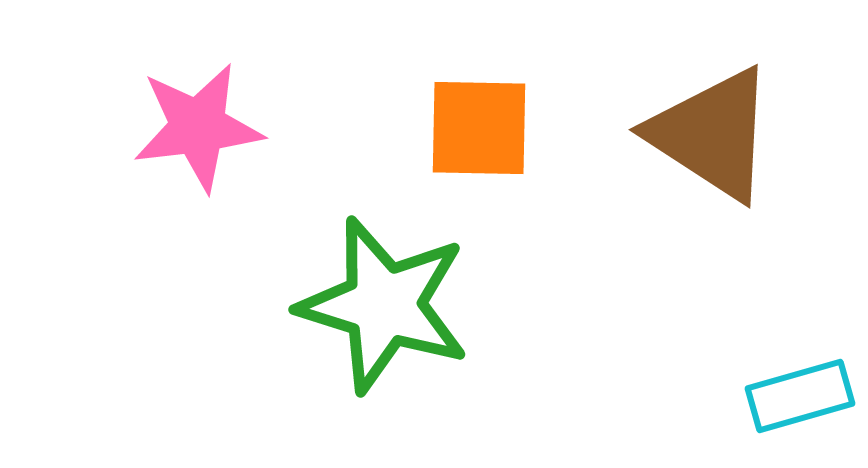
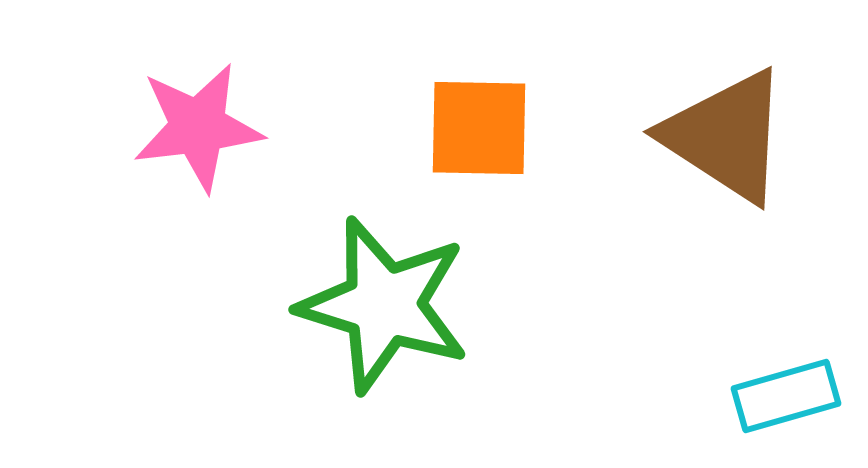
brown triangle: moved 14 px right, 2 px down
cyan rectangle: moved 14 px left
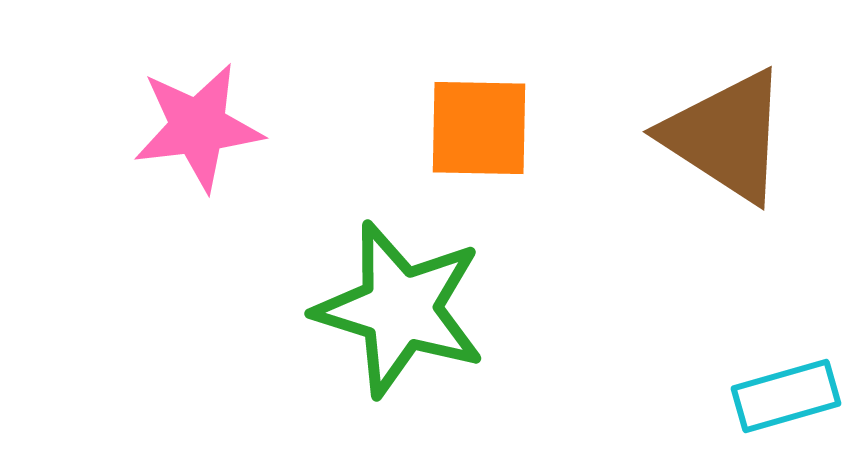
green star: moved 16 px right, 4 px down
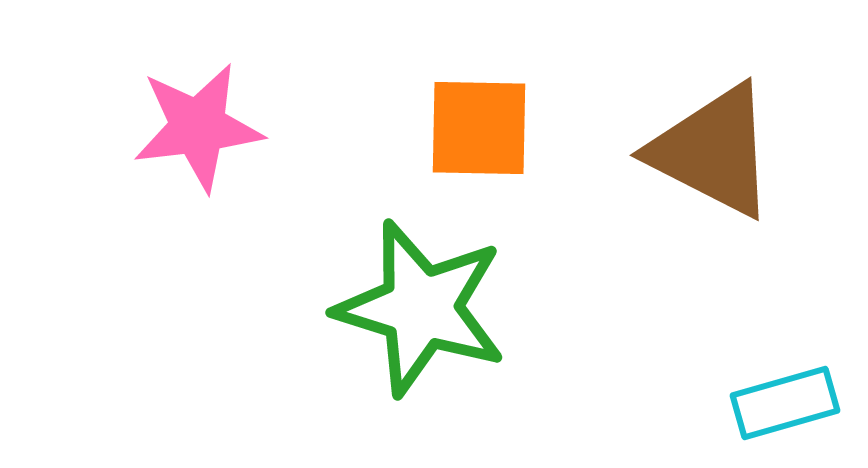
brown triangle: moved 13 px left, 15 px down; rotated 6 degrees counterclockwise
green star: moved 21 px right, 1 px up
cyan rectangle: moved 1 px left, 7 px down
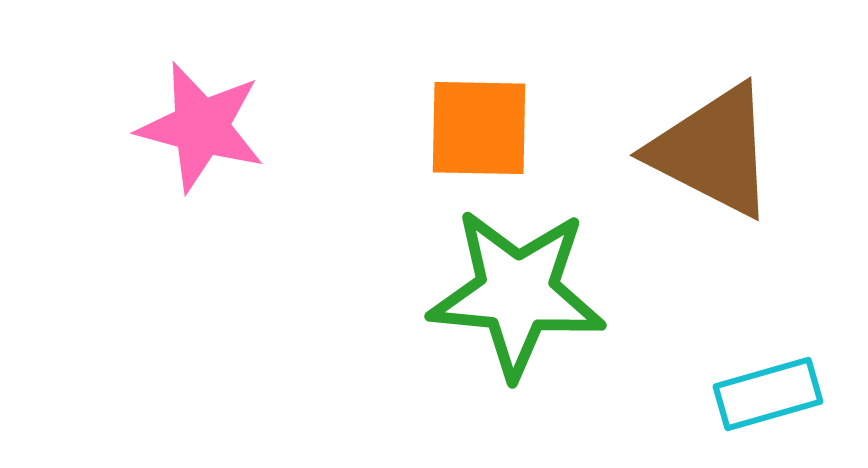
pink star: moved 3 px right; rotated 22 degrees clockwise
green star: moved 96 px right, 15 px up; rotated 12 degrees counterclockwise
cyan rectangle: moved 17 px left, 9 px up
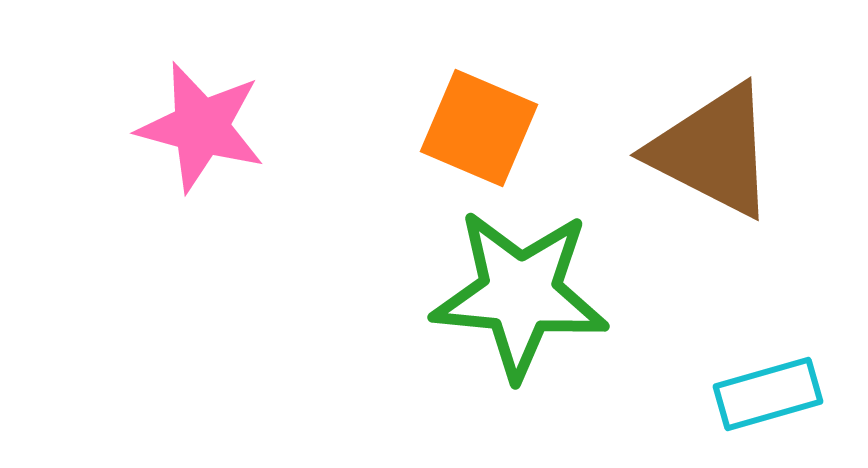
orange square: rotated 22 degrees clockwise
green star: moved 3 px right, 1 px down
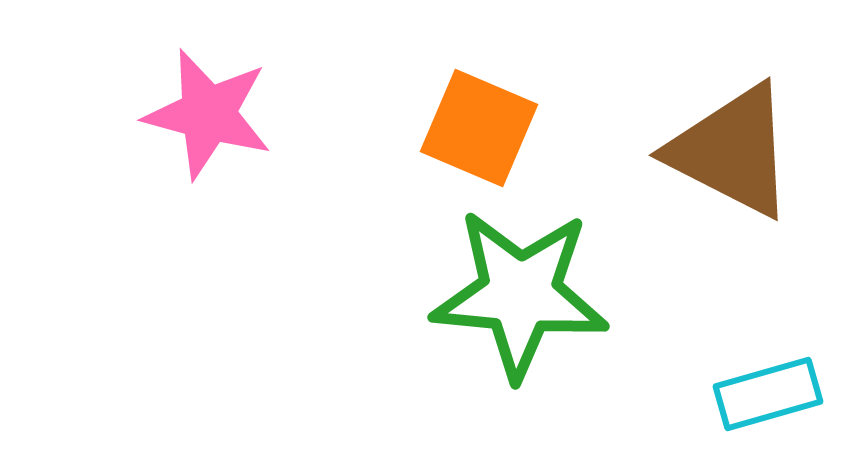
pink star: moved 7 px right, 13 px up
brown triangle: moved 19 px right
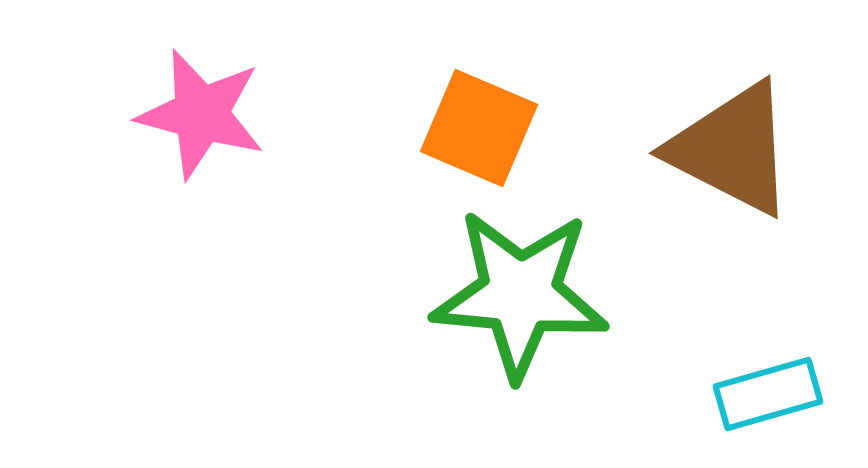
pink star: moved 7 px left
brown triangle: moved 2 px up
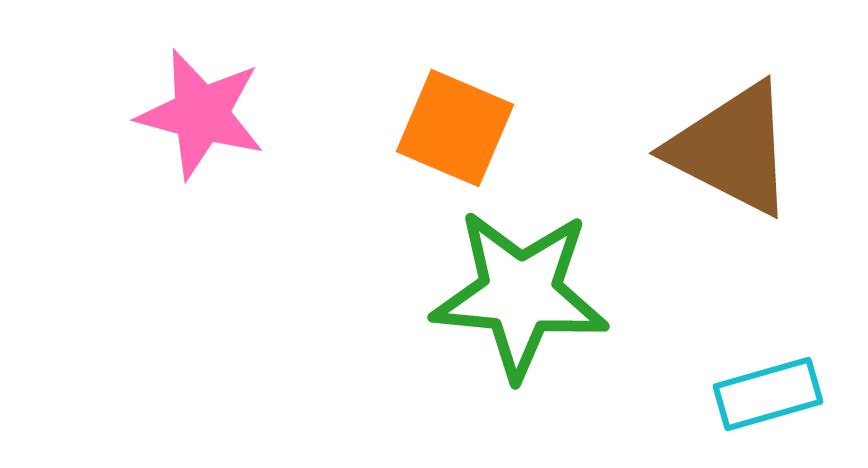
orange square: moved 24 px left
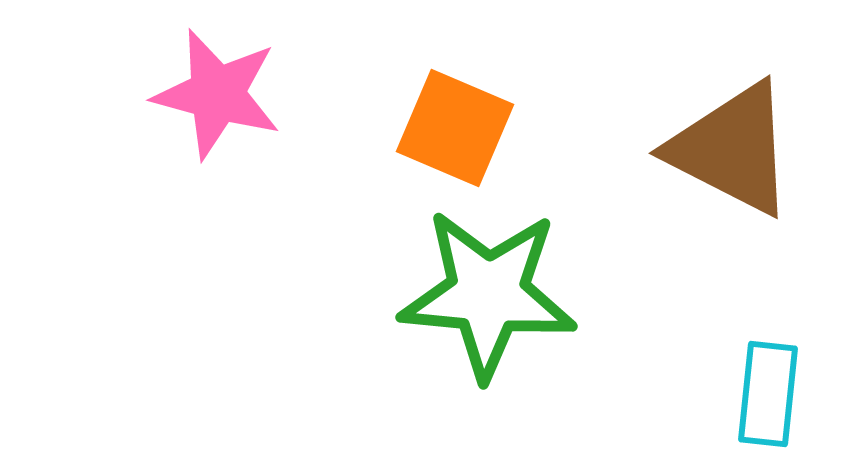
pink star: moved 16 px right, 20 px up
green star: moved 32 px left
cyan rectangle: rotated 68 degrees counterclockwise
